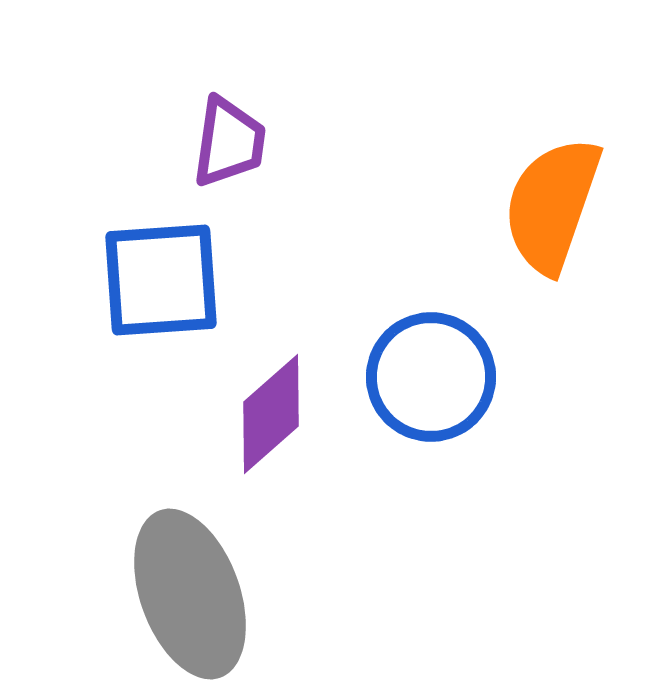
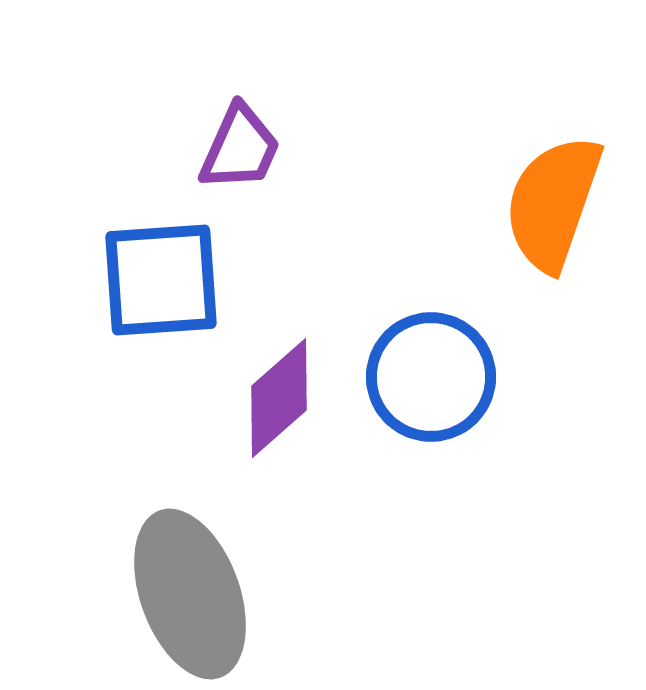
purple trapezoid: moved 11 px right, 6 px down; rotated 16 degrees clockwise
orange semicircle: moved 1 px right, 2 px up
purple diamond: moved 8 px right, 16 px up
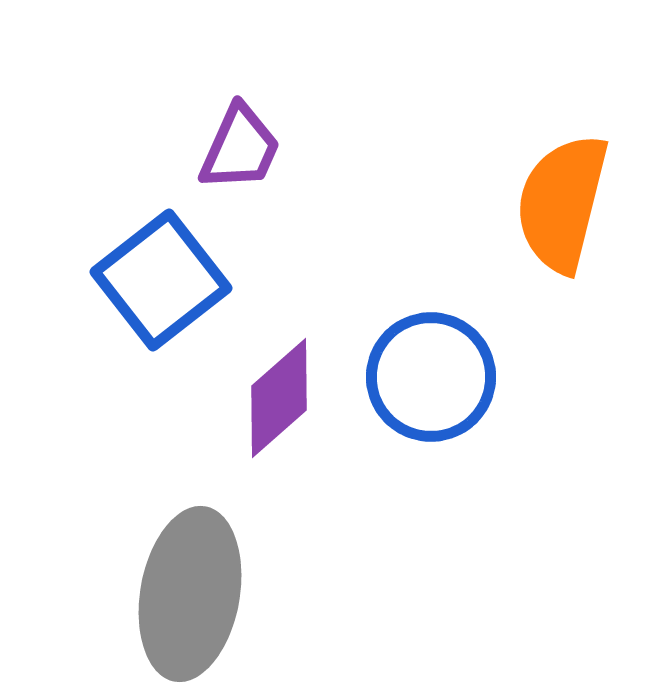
orange semicircle: moved 9 px right; rotated 5 degrees counterclockwise
blue square: rotated 34 degrees counterclockwise
gray ellipse: rotated 30 degrees clockwise
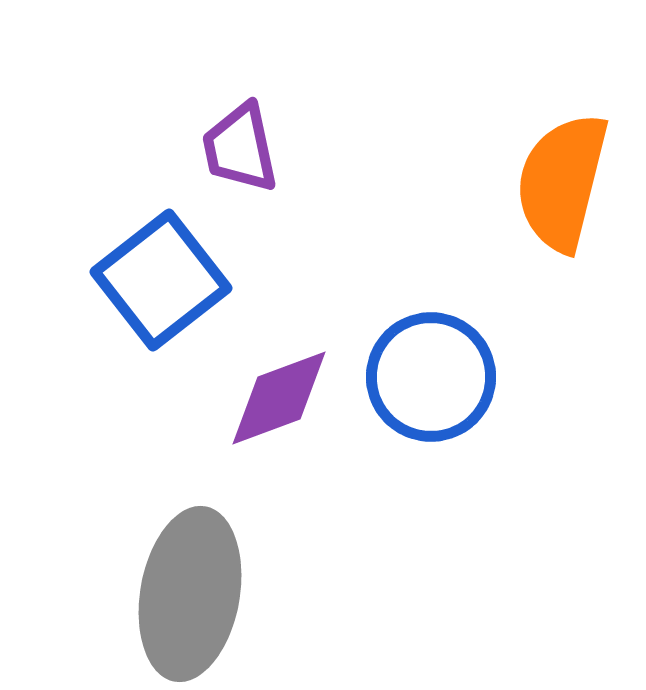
purple trapezoid: rotated 144 degrees clockwise
orange semicircle: moved 21 px up
purple diamond: rotated 21 degrees clockwise
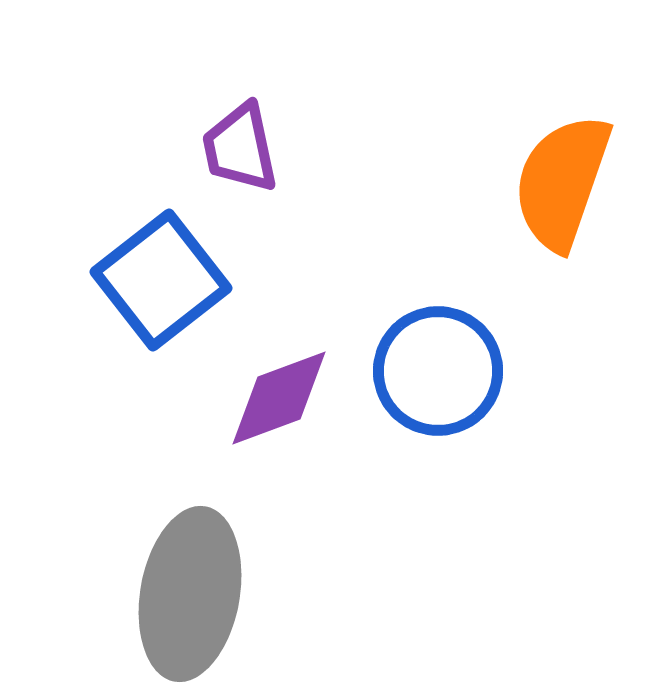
orange semicircle: rotated 5 degrees clockwise
blue circle: moved 7 px right, 6 px up
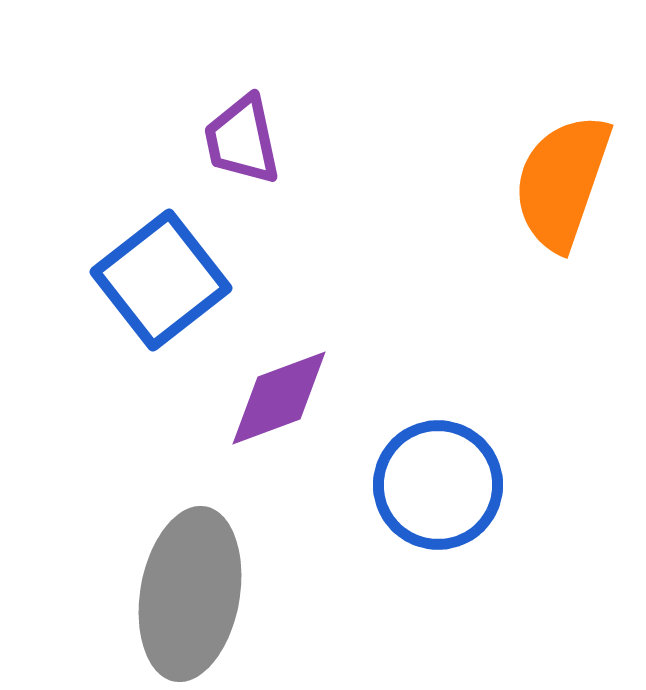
purple trapezoid: moved 2 px right, 8 px up
blue circle: moved 114 px down
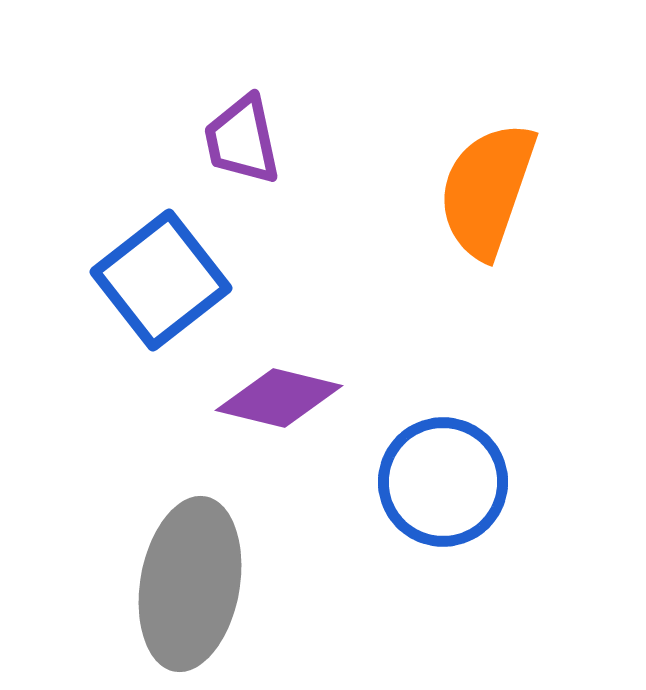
orange semicircle: moved 75 px left, 8 px down
purple diamond: rotated 34 degrees clockwise
blue circle: moved 5 px right, 3 px up
gray ellipse: moved 10 px up
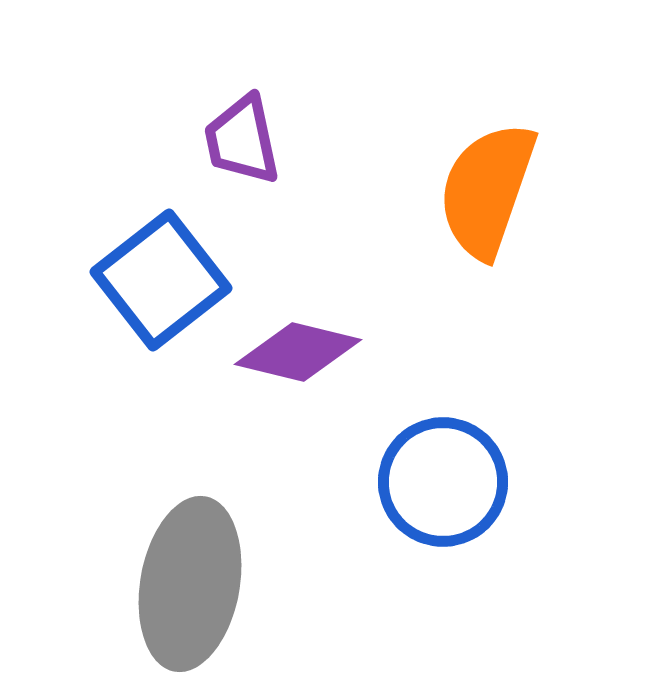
purple diamond: moved 19 px right, 46 px up
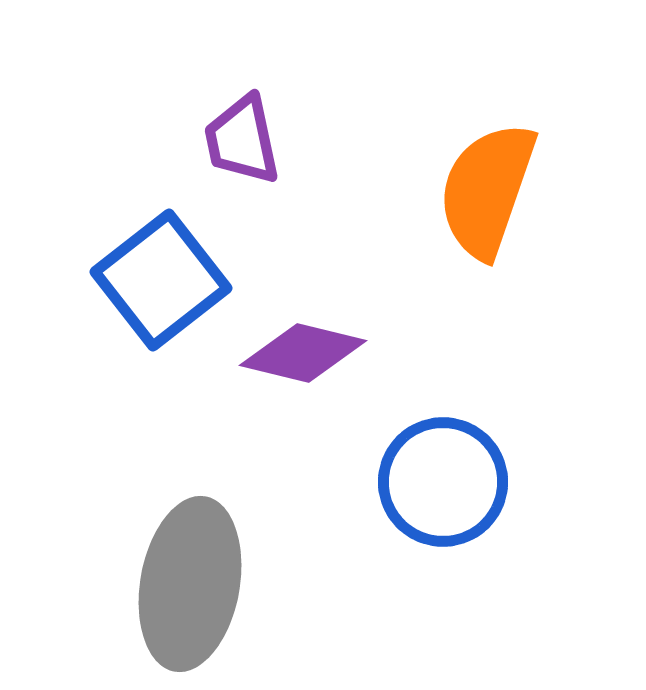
purple diamond: moved 5 px right, 1 px down
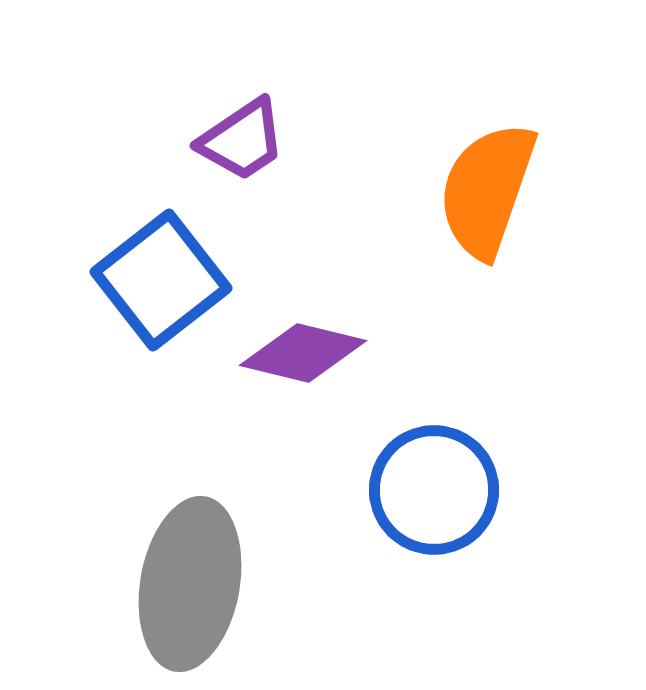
purple trapezoid: rotated 112 degrees counterclockwise
blue circle: moved 9 px left, 8 px down
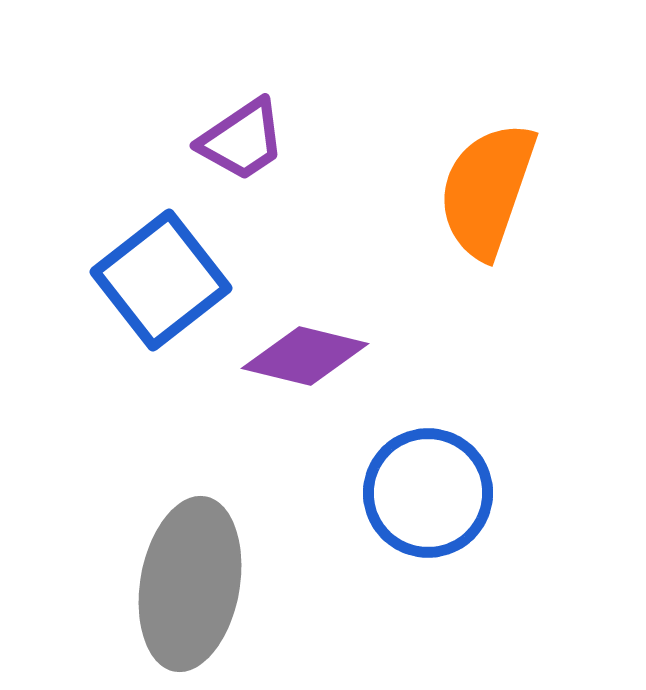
purple diamond: moved 2 px right, 3 px down
blue circle: moved 6 px left, 3 px down
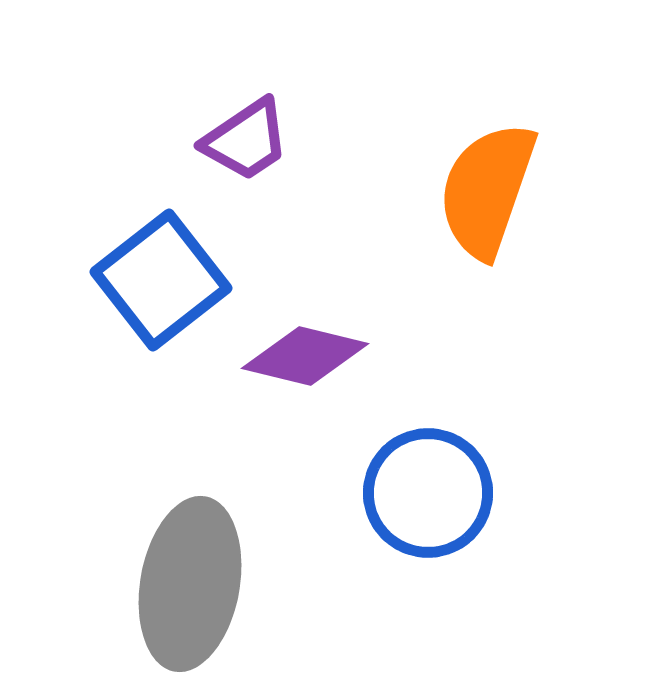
purple trapezoid: moved 4 px right
